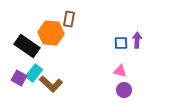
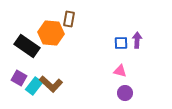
cyan rectangle: moved 13 px down
purple circle: moved 1 px right, 3 px down
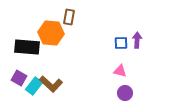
brown rectangle: moved 2 px up
black rectangle: moved 1 px down; rotated 30 degrees counterclockwise
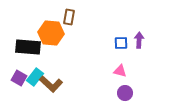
purple arrow: moved 2 px right
black rectangle: moved 1 px right
cyan rectangle: moved 1 px right, 9 px up
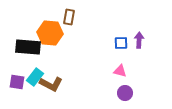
orange hexagon: moved 1 px left
purple square: moved 2 px left, 4 px down; rotated 21 degrees counterclockwise
brown L-shape: rotated 15 degrees counterclockwise
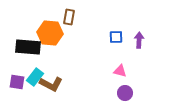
blue square: moved 5 px left, 6 px up
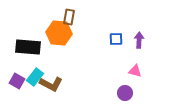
orange hexagon: moved 9 px right
blue square: moved 2 px down
pink triangle: moved 15 px right
purple square: moved 1 px up; rotated 21 degrees clockwise
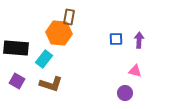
black rectangle: moved 12 px left, 1 px down
cyan rectangle: moved 9 px right, 18 px up
brown L-shape: rotated 10 degrees counterclockwise
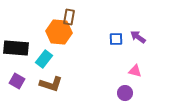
orange hexagon: moved 1 px up
purple arrow: moved 1 px left, 3 px up; rotated 56 degrees counterclockwise
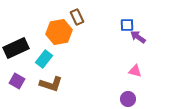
brown rectangle: moved 8 px right; rotated 35 degrees counterclockwise
orange hexagon: rotated 15 degrees counterclockwise
blue square: moved 11 px right, 14 px up
black rectangle: rotated 30 degrees counterclockwise
purple circle: moved 3 px right, 6 px down
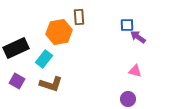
brown rectangle: moved 2 px right; rotated 21 degrees clockwise
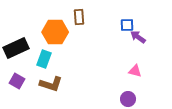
orange hexagon: moved 4 px left; rotated 10 degrees clockwise
cyan rectangle: rotated 18 degrees counterclockwise
